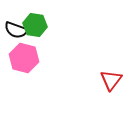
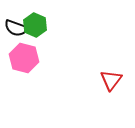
green hexagon: rotated 15 degrees clockwise
black semicircle: moved 2 px up
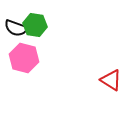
green hexagon: rotated 15 degrees counterclockwise
red triangle: rotated 35 degrees counterclockwise
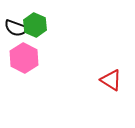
green hexagon: rotated 15 degrees clockwise
pink hexagon: rotated 12 degrees clockwise
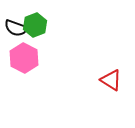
green hexagon: rotated 15 degrees clockwise
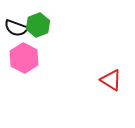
green hexagon: moved 3 px right
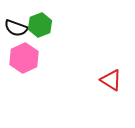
green hexagon: moved 2 px right
pink hexagon: rotated 8 degrees clockwise
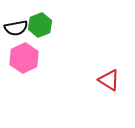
black semicircle: rotated 30 degrees counterclockwise
red triangle: moved 2 px left
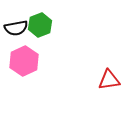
pink hexagon: moved 3 px down
red triangle: rotated 40 degrees counterclockwise
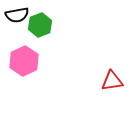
black semicircle: moved 1 px right, 13 px up
red triangle: moved 3 px right, 1 px down
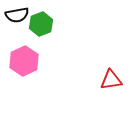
green hexagon: moved 1 px right, 1 px up
red triangle: moved 1 px left, 1 px up
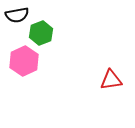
green hexagon: moved 9 px down
